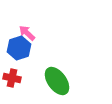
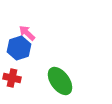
green ellipse: moved 3 px right
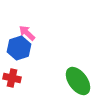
green ellipse: moved 18 px right
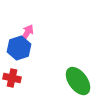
pink arrow: rotated 78 degrees clockwise
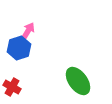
pink arrow: moved 1 px right, 2 px up
red cross: moved 9 px down; rotated 18 degrees clockwise
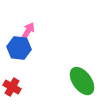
blue hexagon: rotated 25 degrees clockwise
green ellipse: moved 4 px right
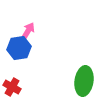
blue hexagon: rotated 15 degrees counterclockwise
green ellipse: moved 2 px right; rotated 44 degrees clockwise
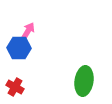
blue hexagon: rotated 10 degrees clockwise
red cross: moved 3 px right
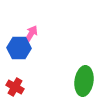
pink arrow: moved 3 px right, 3 px down
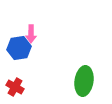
pink arrow: rotated 150 degrees clockwise
blue hexagon: rotated 10 degrees counterclockwise
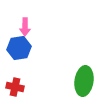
pink arrow: moved 6 px left, 7 px up
red cross: rotated 18 degrees counterclockwise
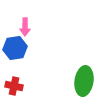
blue hexagon: moved 4 px left
red cross: moved 1 px left, 1 px up
